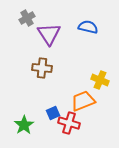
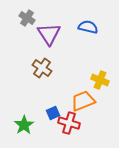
gray cross: rotated 28 degrees counterclockwise
brown cross: rotated 30 degrees clockwise
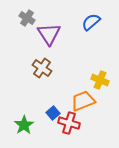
blue semicircle: moved 3 px right, 5 px up; rotated 54 degrees counterclockwise
blue square: rotated 16 degrees counterclockwise
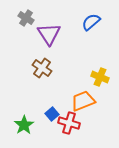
gray cross: moved 1 px left
yellow cross: moved 3 px up
blue square: moved 1 px left, 1 px down
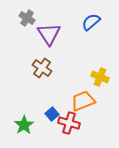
gray cross: moved 1 px right
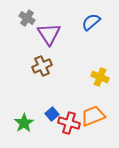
brown cross: moved 2 px up; rotated 30 degrees clockwise
orange trapezoid: moved 10 px right, 15 px down
green star: moved 2 px up
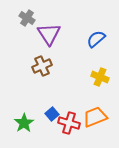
blue semicircle: moved 5 px right, 17 px down
orange trapezoid: moved 2 px right, 1 px down
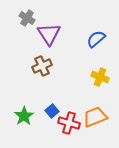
blue square: moved 3 px up
green star: moved 7 px up
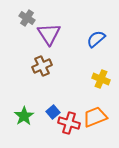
yellow cross: moved 1 px right, 2 px down
blue square: moved 1 px right, 1 px down
